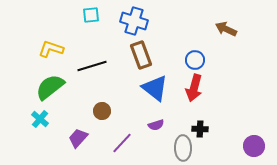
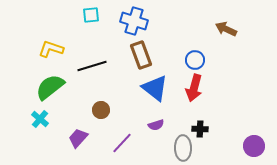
brown circle: moved 1 px left, 1 px up
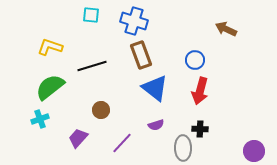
cyan square: rotated 12 degrees clockwise
yellow L-shape: moved 1 px left, 2 px up
red arrow: moved 6 px right, 3 px down
cyan cross: rotated 30 degrees clockwise
purple circle: moved 5 px down
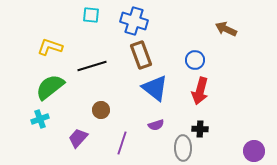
purple line: rotated 25 degrees counterclockwise
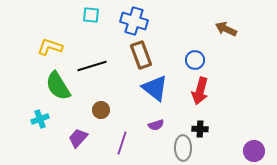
green semicircle: moved 8 px right, 1 px up; rotated 84 degrees counterclockwise
